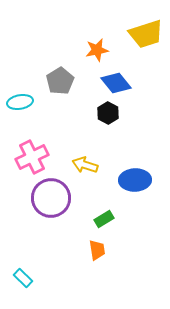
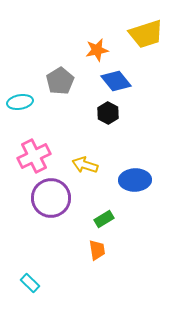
blue diamond: moved 2 px up
pink cross: moved 2 px right, 1 px up
cyan rectangle: moved 7 px right, 5 px down
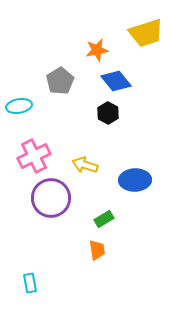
yellow trapezoid: moved 1 px up
cyan ellipse: moved 1 px left, 4 px down
cyan rectangle: rotated 36 degrees clockwise
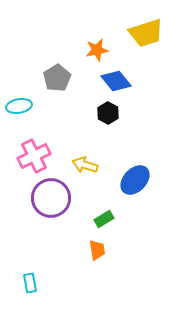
gray pentagon: moved 3 px left, 3 px up
blue ellipse: rotated 44 degrees counterclockwise
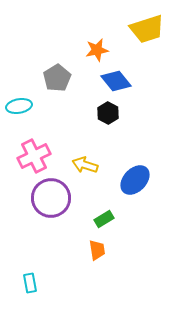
yellow trapezoid: moved 1 px right, 4 px up
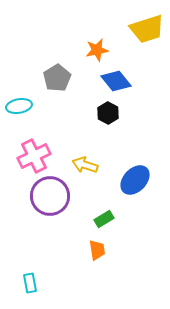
purple circle: moved 1 px left, 2 px up
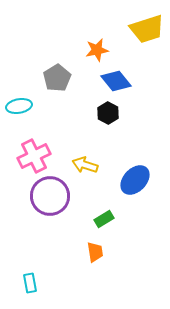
orange trapezoid: moved 2 px left, 2 px down
